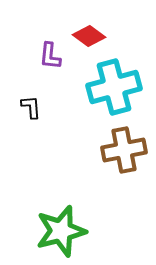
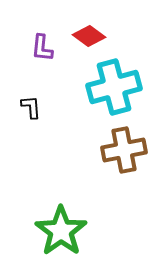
purple L-shape: moved 8 px left, 8 px up
green star: rotated 21 degrees counterclockwise
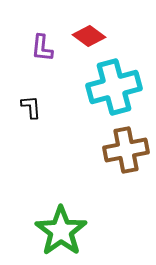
brown cross: moved 2 px right
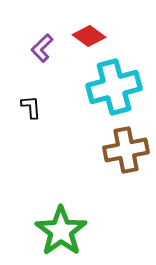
purple L-shape: rotated 40 degrees clockwise
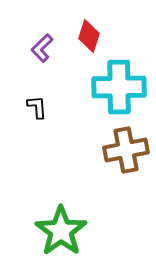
red diamond: rotated 72 degrees clockwise
cyan cross: moved 5 px right; rotated 14 degrees clockwise
black L-shape: moved 6 px right
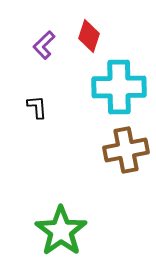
purple L-shape: moved 2 px right, 3 px up
